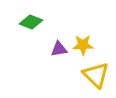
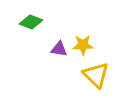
purple triangle: rotated 18 degrees clockwise
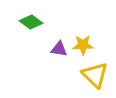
green diamond: rotated 15 degrees clockwise
yellow triangle: moved 1 px left
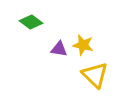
yellow star: rotated 15 degrees clockwise
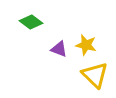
yellow star: moved 3 px right
purple triangle: rotated 12 degrees clockwise
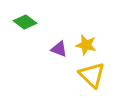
green diamond: moved 6 px left
yellow triangle: moved 3 px left
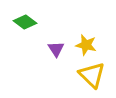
purple triangle: moved 3 px left; rotated 36 degrees clockwise
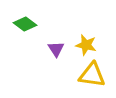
green diamond: moved 2 px down
yellow triangle: rotated 36 degrees counterclockwise
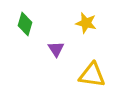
green diamond: rotated 70 degrees clockwise
yellow star: moved 22 px up
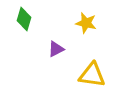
green diamond: moved 1 px left, 5 px up
purple triangle: rotated 36 degrees clockwise
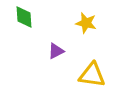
green diamond: moved 2 px up; rotated 20 degrees counterclockwise
purple triangle: moved 2 px down
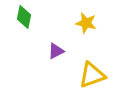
green diamond: rotated 15 degrees clockwise
yellow triangle: rotated 28 degrees counterclockwise
